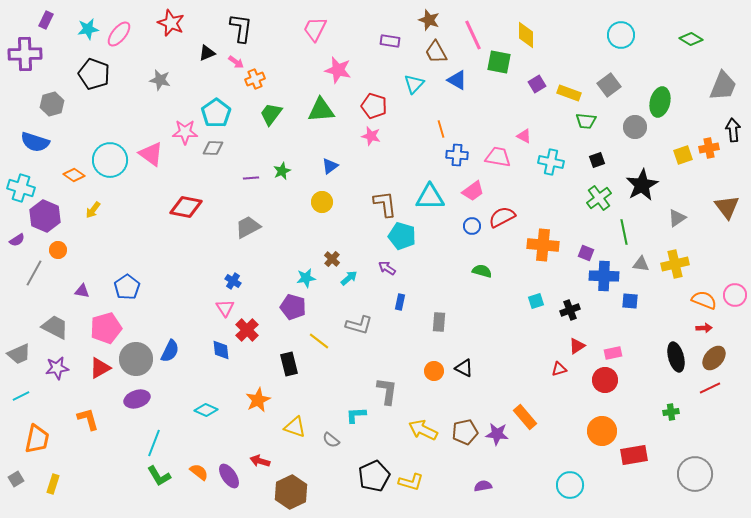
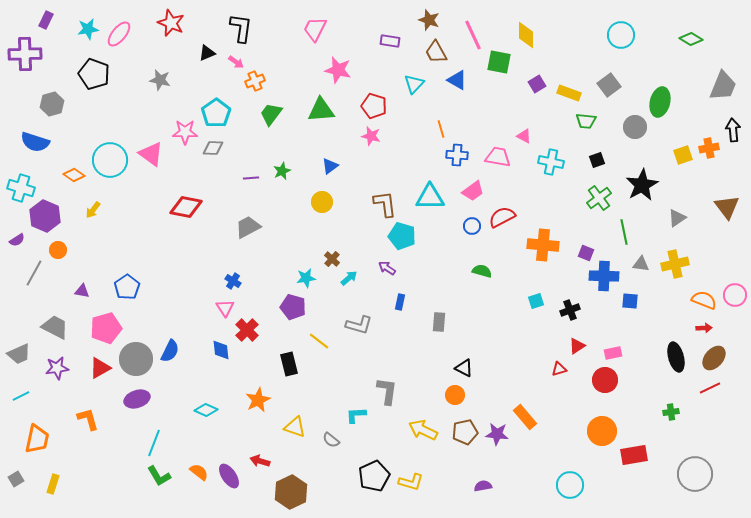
orange cross at (255, 79): moved 2 px down
orange circle at (434, 371): moved 21 px right, 24 px down
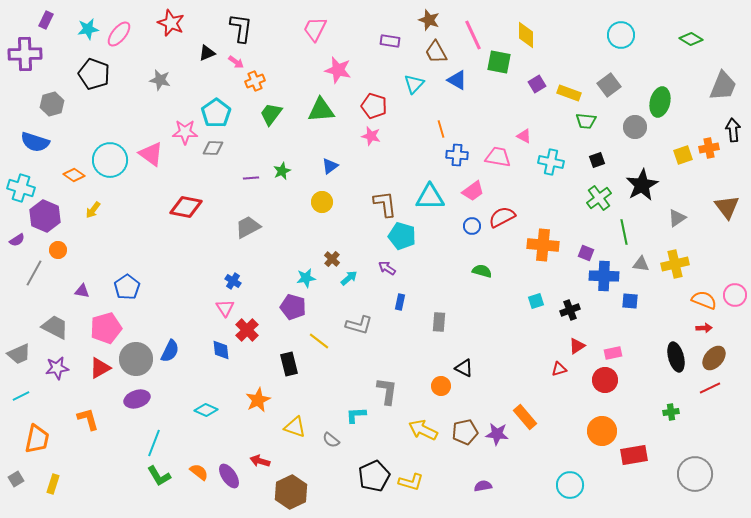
orange circle at (455, 395): moved 14 px left, 9 px up
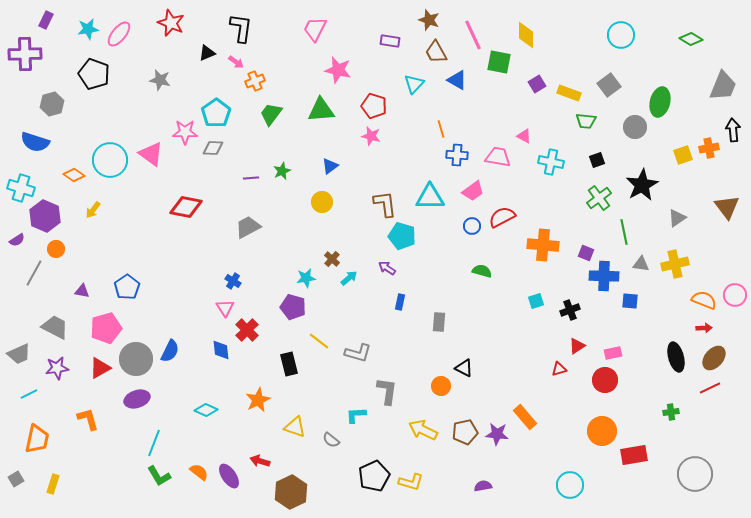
orange circle at (58, 250): moved 2 px left, 1 px up
gray L-shape at (359, 325): moved 1 px left, 28 px down
cyan line at (21, 396): moved 8 px right, 2 px up
